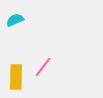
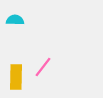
cyan semicircle: rotated 24 degrees clockwise
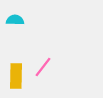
yellow rectangle: moved 1 px up
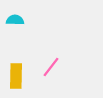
pink line: moved 8 px right
